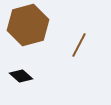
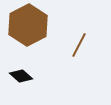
brown hexagon: rotated 12 degrees counterclockwise
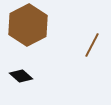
brown line: moved 13 px right
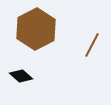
brown hexagon: moved 8 px right, 4 px down
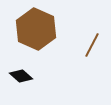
brown hexagon: rotated 9 degrees counterclockwise
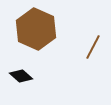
brown line: moved 1 px right, 2 px down
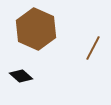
brown line: moved 1 px down
